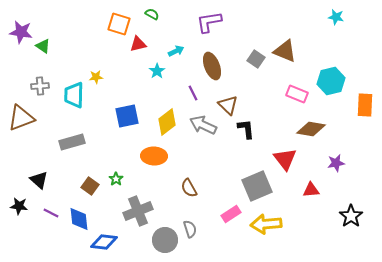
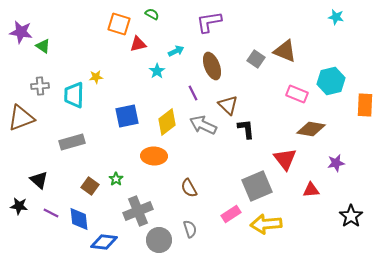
gray circle at (165, 240): moved 6 px left
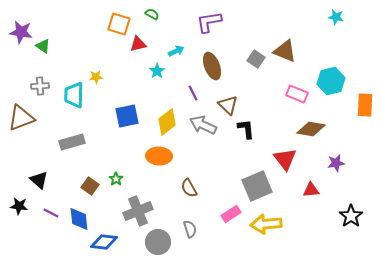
orange ellipse at (154, 156): moved 5 px right
gray circle at (159, 240): moved 1 px left, 2 px down
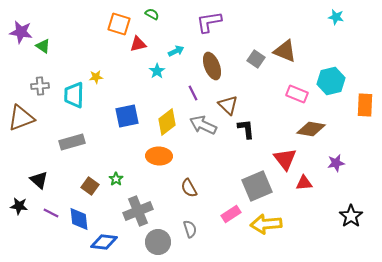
red triangle at (311, 190): moved 7 px left, 7 px up
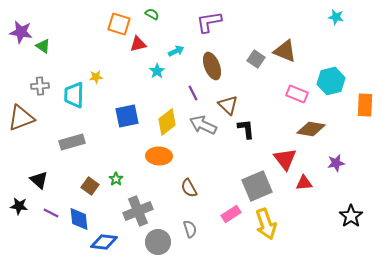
yellow arrow at (266, 224): rotated 104 degrees counterclockwise
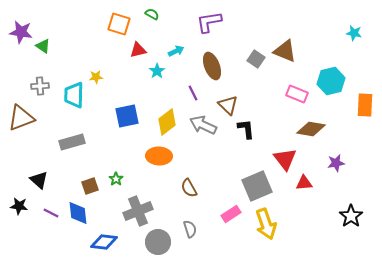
cyan star at (336, 17): moved 18 px right, 16 px down
red triangle at (138, 44): moved 6 px down
brown square at (90, 186): rotated 36 degrees clockwise
blue diamond at (79, 219): moved 1 px left, 6 px up
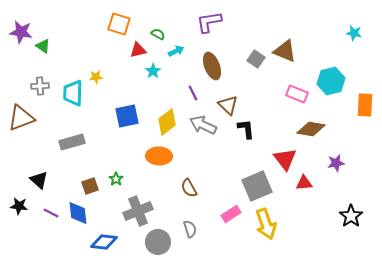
green semicircle at (152, 14): moved 6 px right, 20 px down
cyan star at (157, 71): moved 4 px left
cyan trapezoid at (74, 95): moved 1 px left, 2 px up
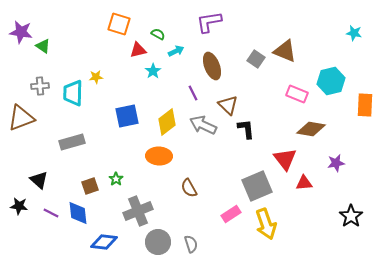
gray semicircle at (190, 229): moved 1 px right, 15 px down
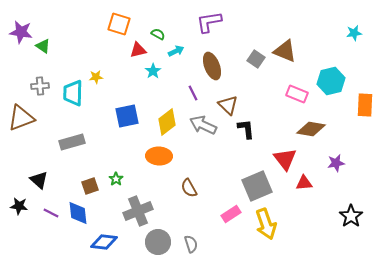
cyan star at (354, 33): rotated 21 degrees counterclockwise
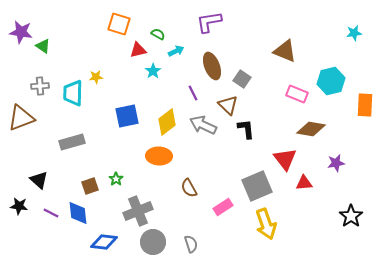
gray square at (256, 59): moved 14 px left, 20 px down
pink rectangle at (231, 214): moved 8 px left, 7 px up
gray circle at (158, 242): moved 5 px left
